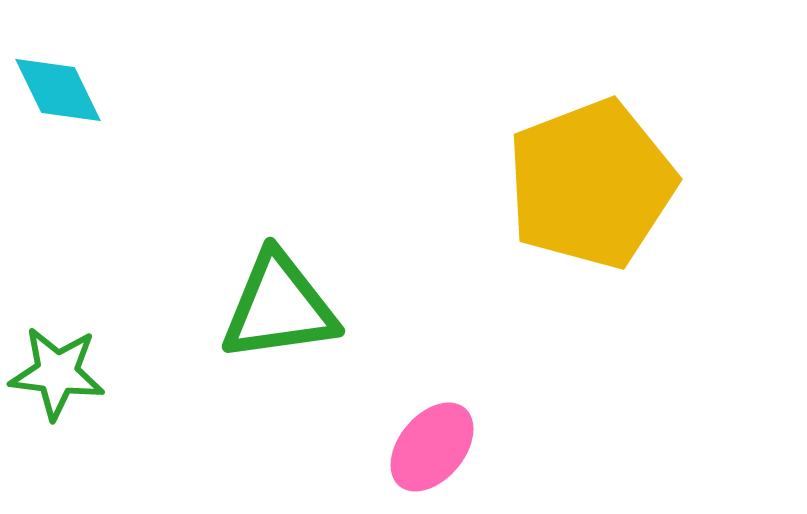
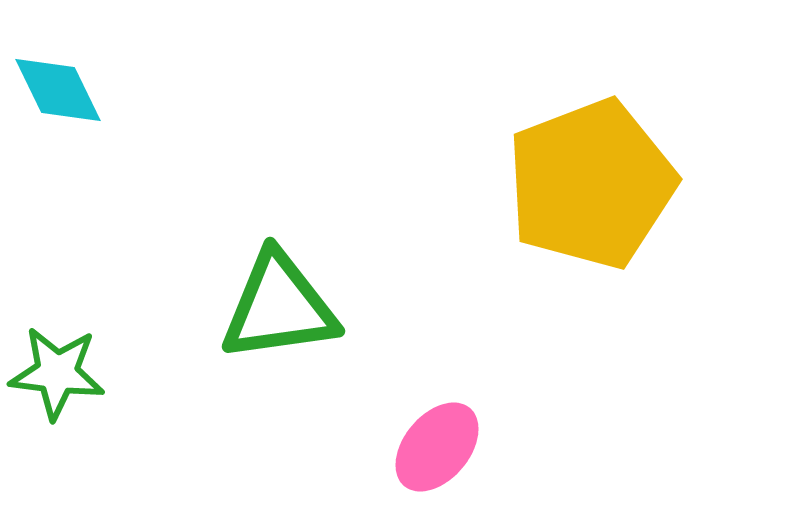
pink ellipse: moved 5 px right
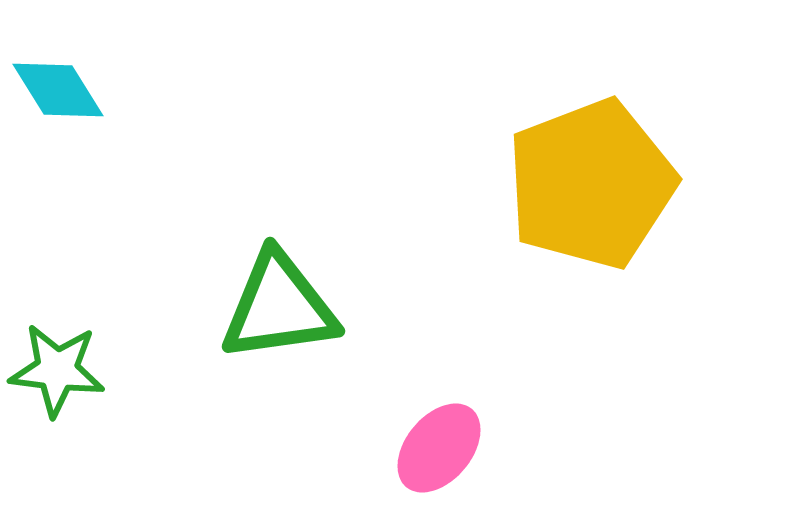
cyan diamond: rotated 6 degrees counterclockwise
green star: moved 3 px up
pink ellipse: moved 2 px right, 1 px down
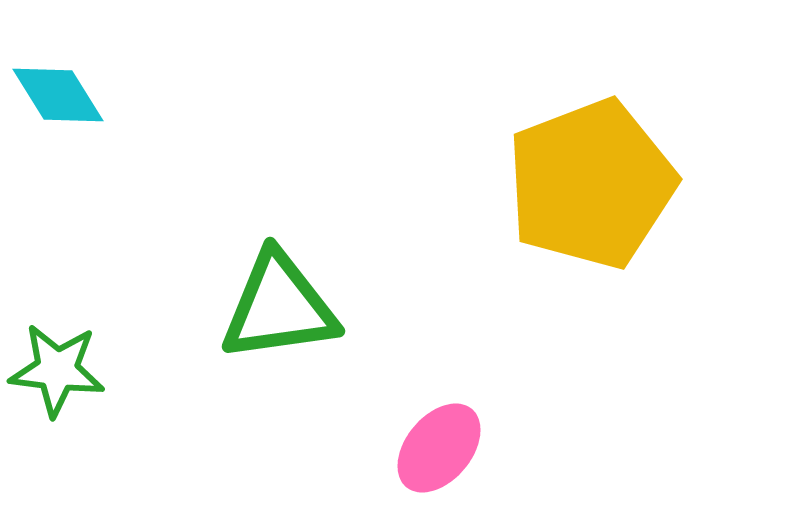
cyan diamond: moved 5 px down
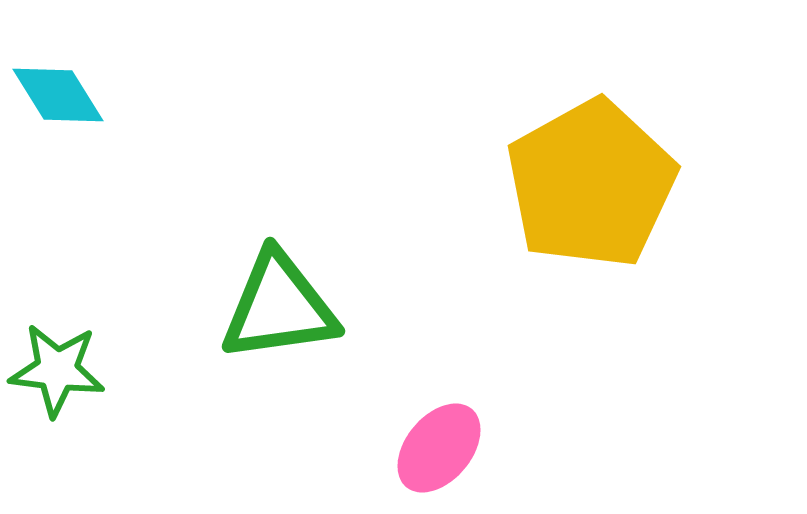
yellow pentagon: rotated 8 degrees counterclockwise
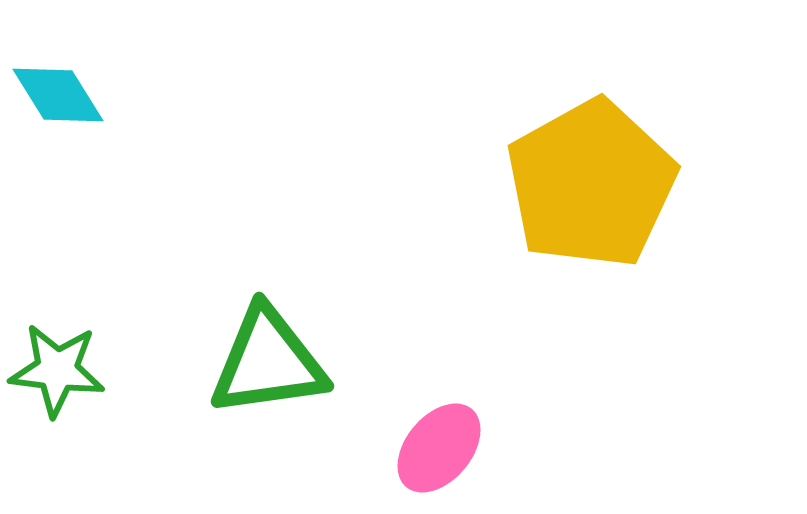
green triangle: moved 11 px left, 55 px down
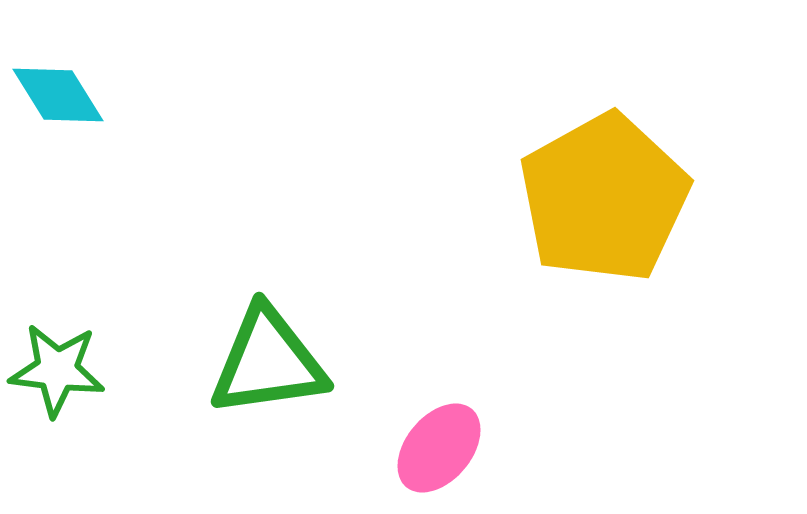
yellow pentagon: moved 13 px right, 14 px down
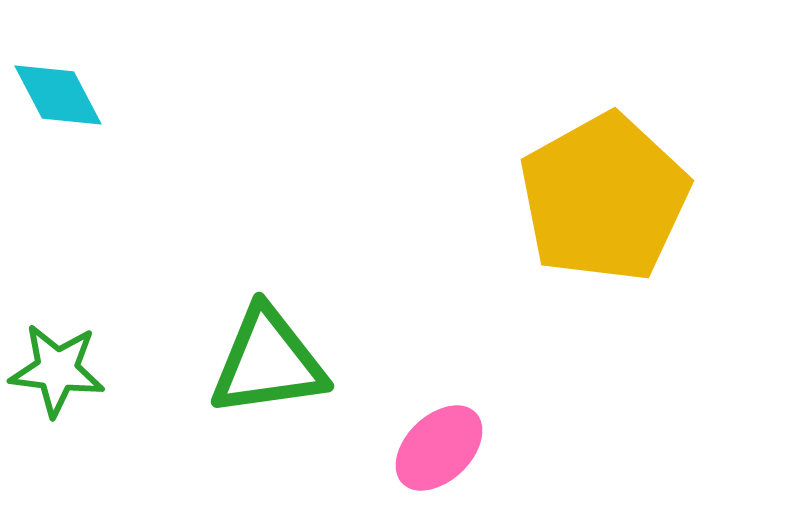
cyan diamond: rotated 4 degrees clockwise
pink ellipse: rotated 6 degrees clockwise
